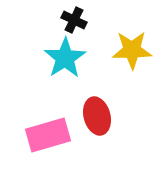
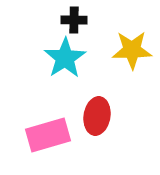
black cross: rotated 25 degrees counterclockwise
red ellipse: rotated 24 degrees clockwise
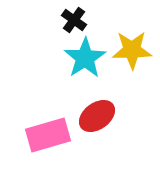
black cross: rotated 35 degrees clockwise
cyan star: moved 20 px right
red ellipse: rotated 45 degrees clockwise
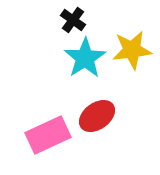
black cross: moved 1 px left
yellow star: rotated 6 degrees counterclockwise
pink rectangle: rotated 9 degrees counterclockwise
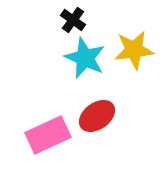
yellow star: moved 2 px right
cyan star: rotated 15 degrees counterclockwise
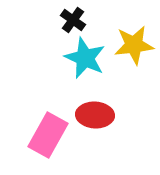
yellow star: moved 5 px up
red ellipse: moved 2 px left, 1 px up; rotated 39 degrees clockwise
pink rectangle: rotated 36 degrees counterclockwise
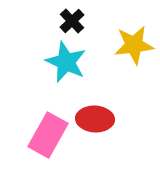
black cross: moved 1 px left, 1 px down; rotated 10 degrees clockwise
cyan star: moved 19 px left, 4 px down
red ellipse: moved 4 px down
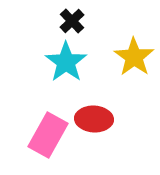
yellow star: moved 12 px down; rotated 30 degrees counterclockwise
cyan star: rotated 12 degrees clockwise
red ellipse: moved 1 px left
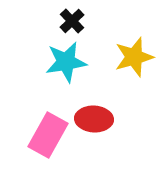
yellow star: rotated 21 degrees clockwise
cyan star: rotated 27 degrees clockwise
